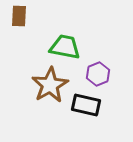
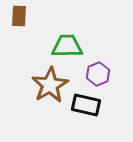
green trapezoid: moved 2 px right, 1 px up; rotated 12 degrees counterclockwise
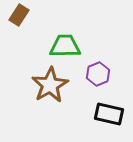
brown rectangle: moved 1 px up; rotated 30 degrees clockwise
green trapezoid: moved 2 px left
black rectangle: moved 23 px right, 9 px down
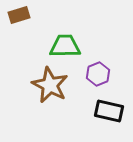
brown rectangle: rotated 40 degrees clockwise
brown star: rotated 15 degrees counterclockwise
black rectangle: moved 3 px up
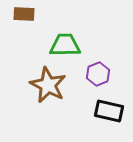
brown rectangle: moved 5 px right, 1 px up; rotated 20 degrees clockwise
green trapezoid: moved 1 px up
brown star: moved 2 px left
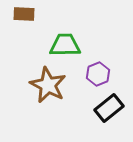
black rectangle: moved 3 px up; rotated 52 degrees counterclockwise
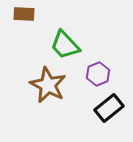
green trapezoid: rotated 132 degrees counterclockwise
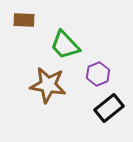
brown rectangle: moved 6 px down
brown star: rotated 18 degrees counterclockwise
